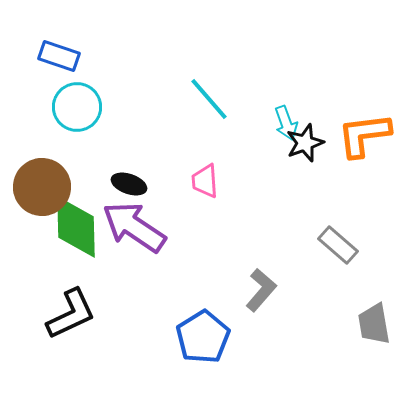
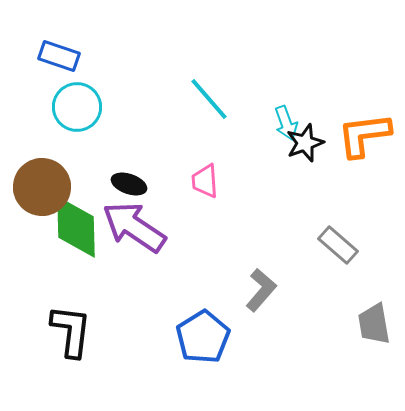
black L-shape: moved 17 px down; rotated 58 degrees counterclockwise
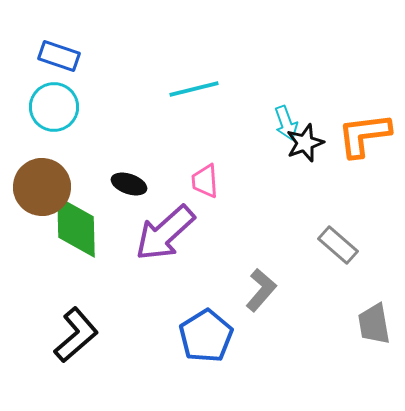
cyan line: moved 15 px left, 10 px up; rotated 63 degrees counterclockwise
cyan circle: moved 23 px left
purple arrow: moved 31 px right, 6 px down; rotated 76 degrees counterclockwise
black L-shape: moved 5 px right, 4 px down; rotated 42 degrees clockwise
blue pentagon: moved 3 px right, 1 px up
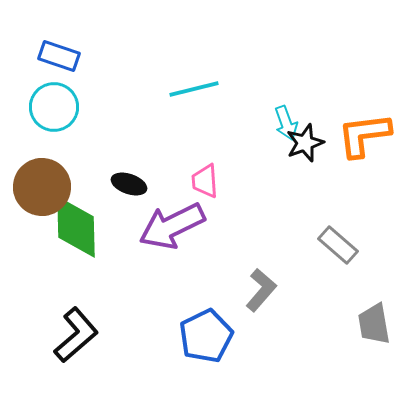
purple arrow: moved 7 px right, 7 px up; rotated 16 degrees clockwise
blue pentagon: rotated 6 degrees clockwise
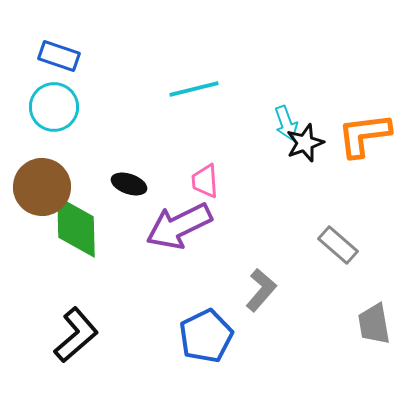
purple arrow: moved 7 px right
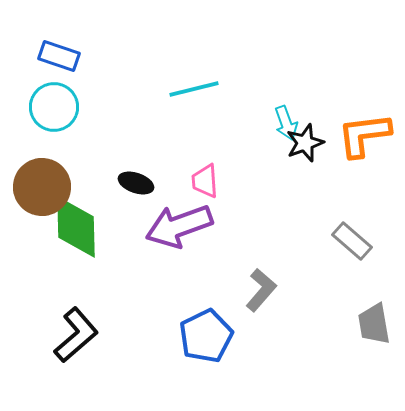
black ellipse: moved 7 px right, 1 px up
purple arrow: rotated 6 degrees clockwise
gray rectangle: moved 14 px right, 4 px up
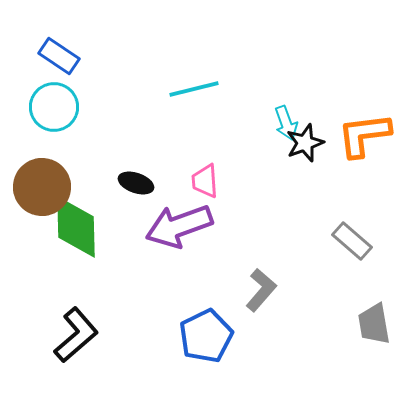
blue rectangle: rotated 15 degrees clockwise
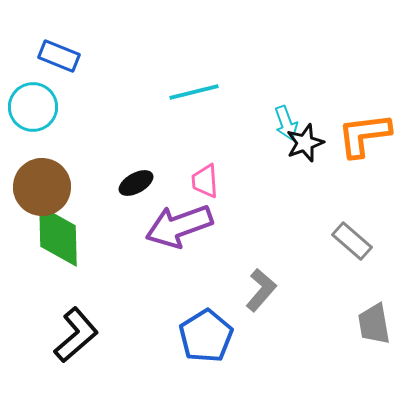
blue rectangle: rotated 12 degrees counterclockwise
cyan line: moved 3 px down
cyan circle: moved 21 px left
black ellipse: rotated 48 degrees counterclockwise
green diamond: moved 18 px left, 9 px down
blue pentagon: rotated 6 degrees counterclockwise
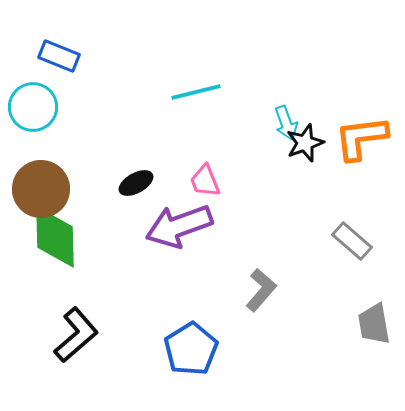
cyan line: moved 2 px right
orange L-shape: moved 3 px left, 3 px down
pink trapezoid: rotated 18 degrees counterclockwise
brown circle: moved 1 px left, 2 px down
green diamond: moved 3 px left, 1 px down
blue pentagon: moved 15 px left, 13 px down
